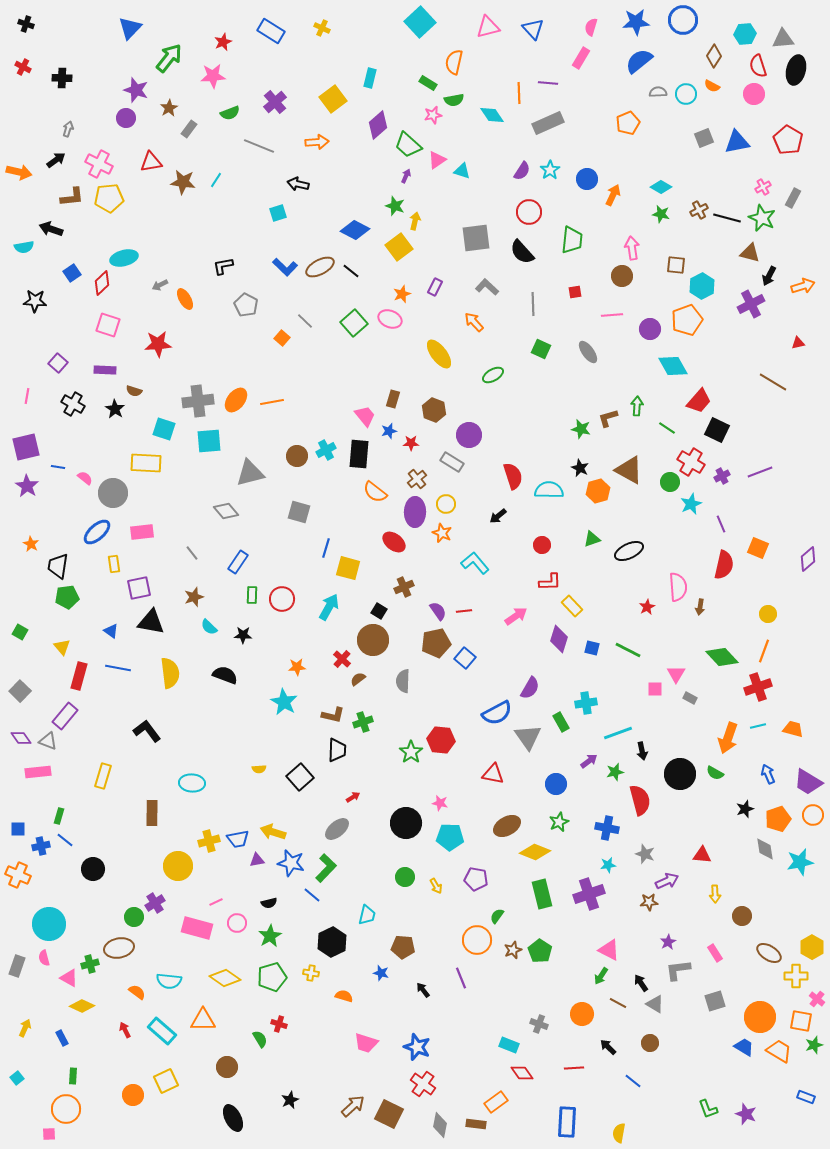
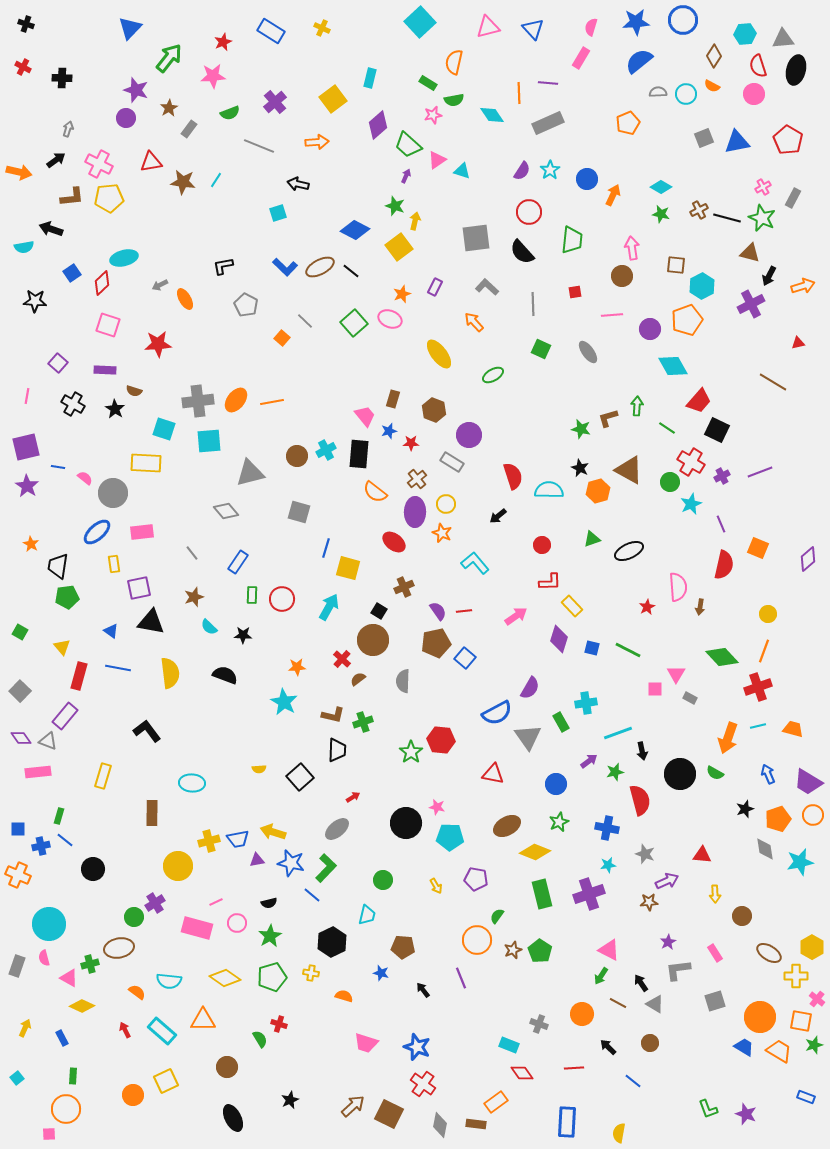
pink star at (440, 803): moved 3 px left, 4 px down
green circle at (405, 877): moved 22 px left, 3 px down
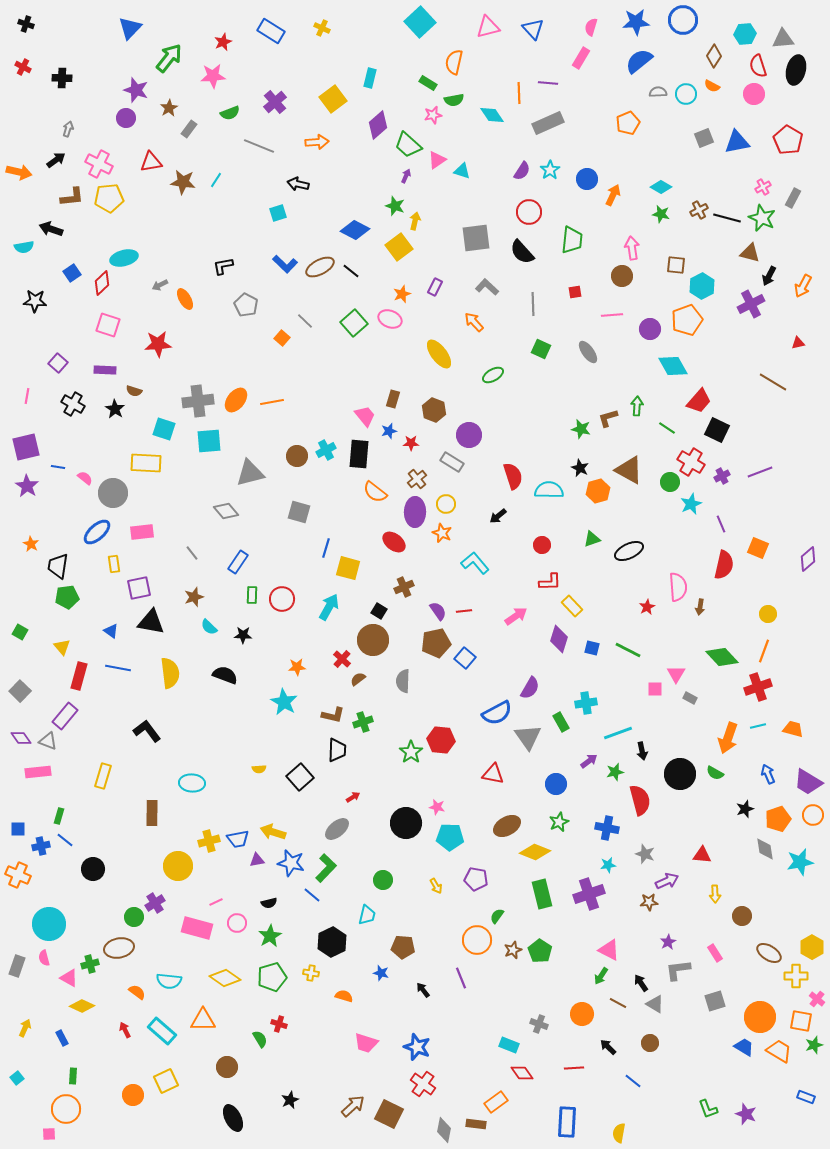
blue L-shape at (285, 267): moved 3 px up
orange arrow at (803, 286): rotated 135 degrees clockwise
gray diamond at (440, 1125): moved 4 px right, 5 px down
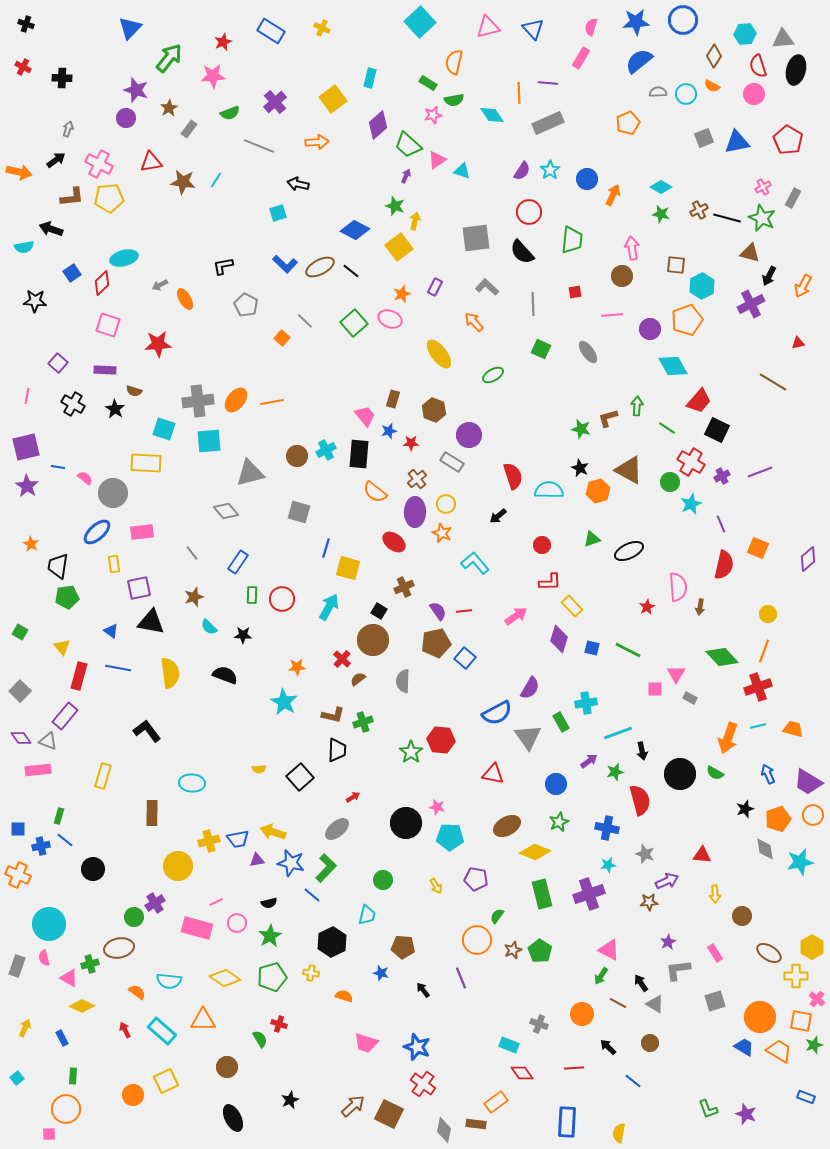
pink rectangle at (38, 772): moved 2 px up
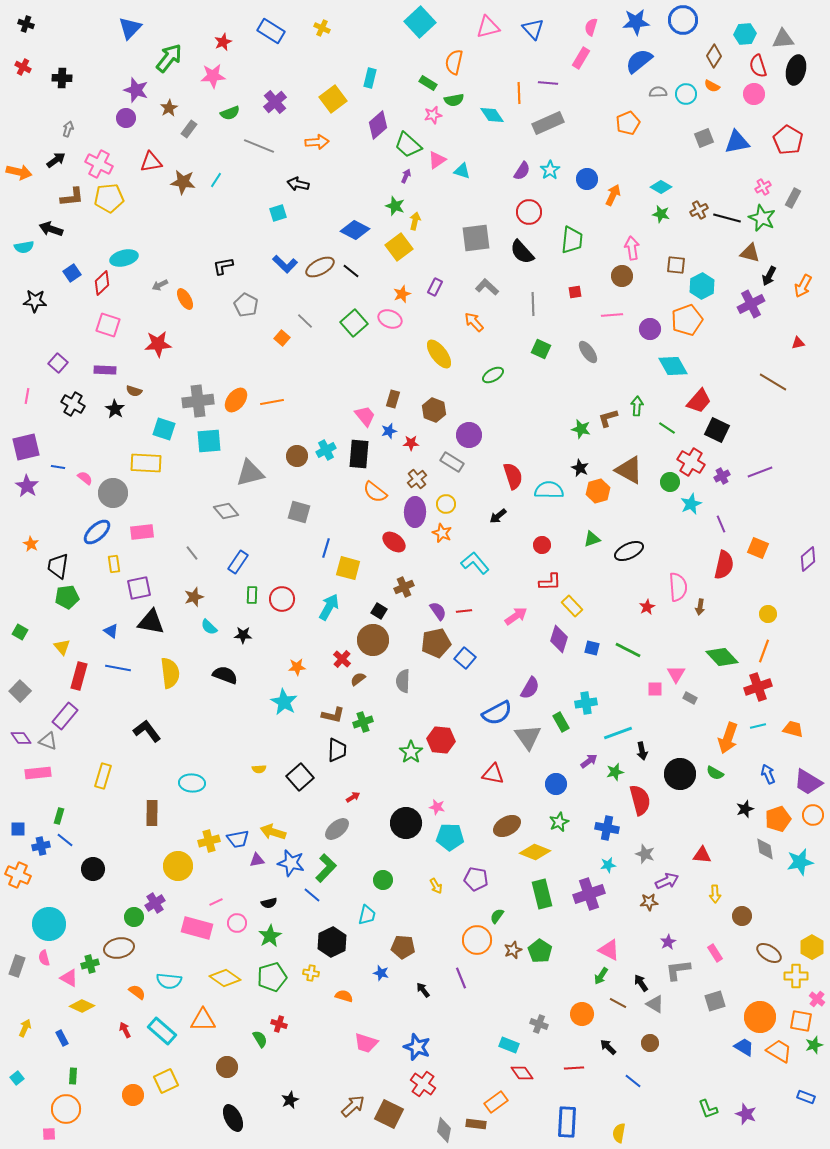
pink rectangle at (38, 770): moved 3 px down
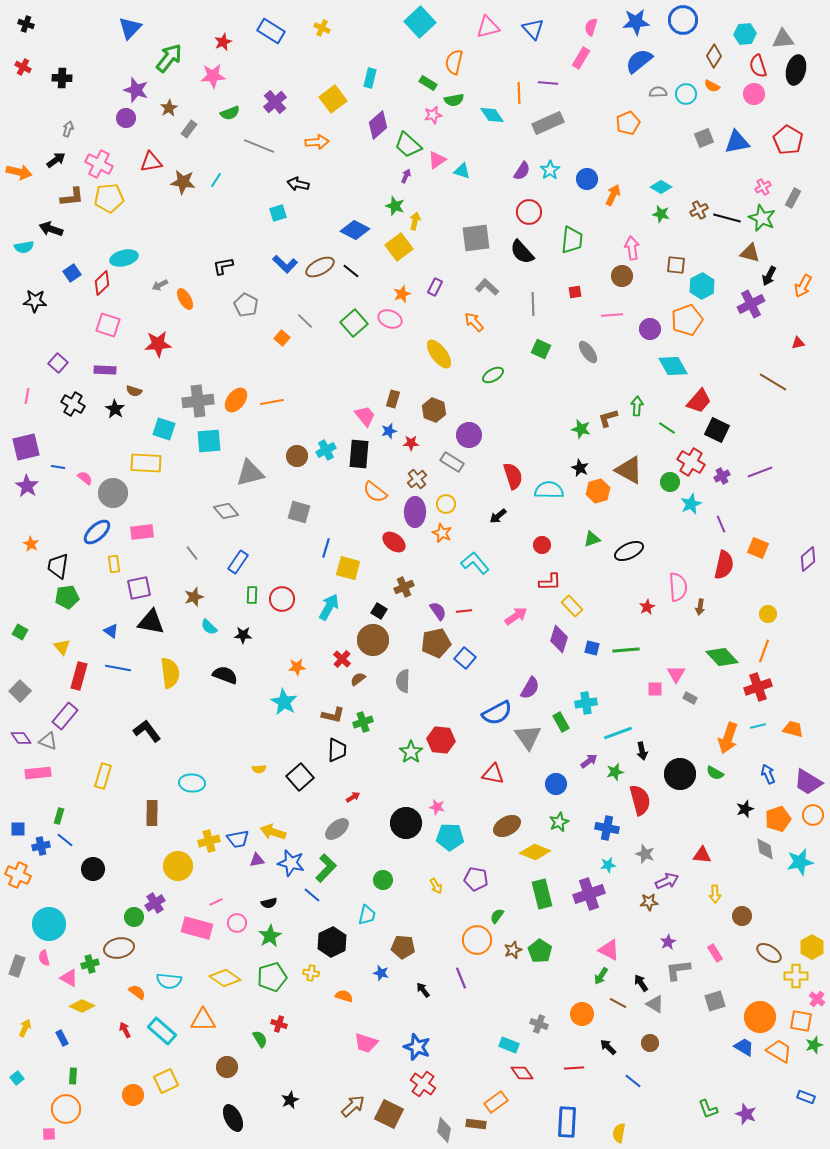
green line at (628, 650): moved 2 px left; rotated 32 degrees counterclockwise
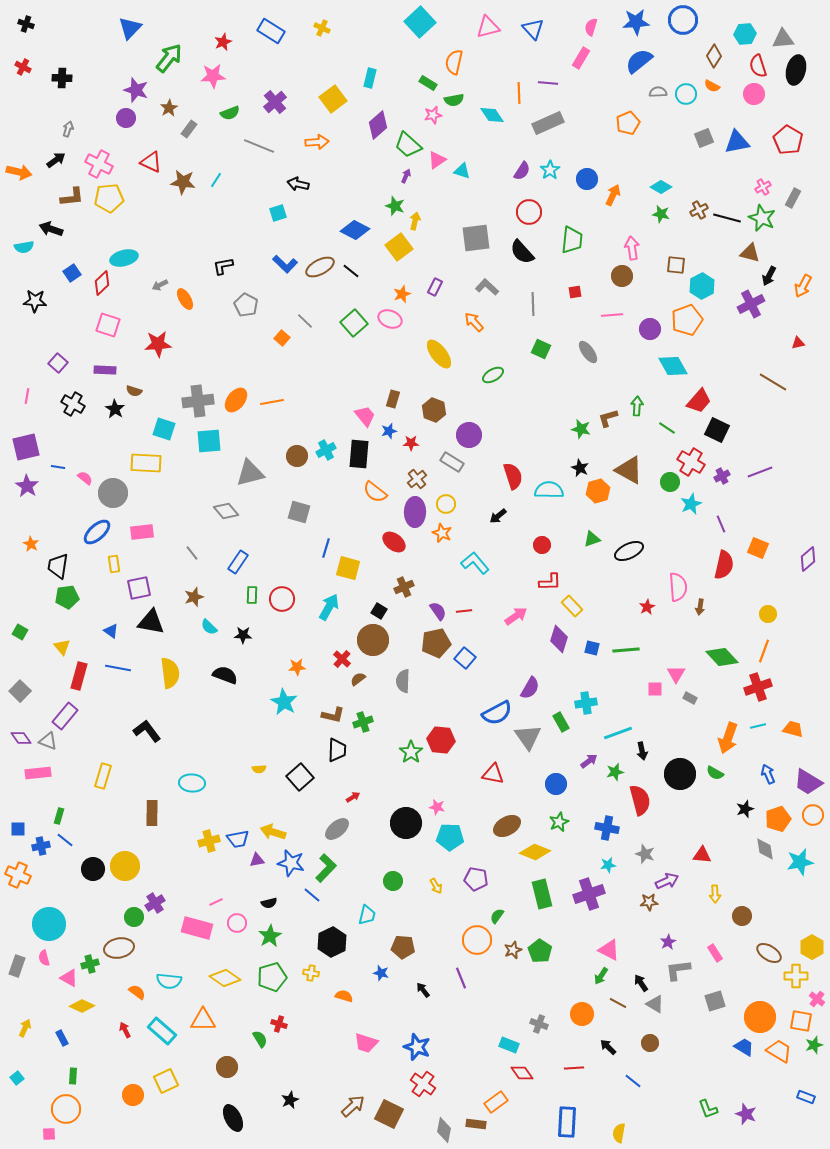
red triangle at (151, 162): rotated 35 degrees clockwise
yellow circle at (178, 866): moved 53 px left
green circle at (383, 880): moved 10 px right, 1 px down
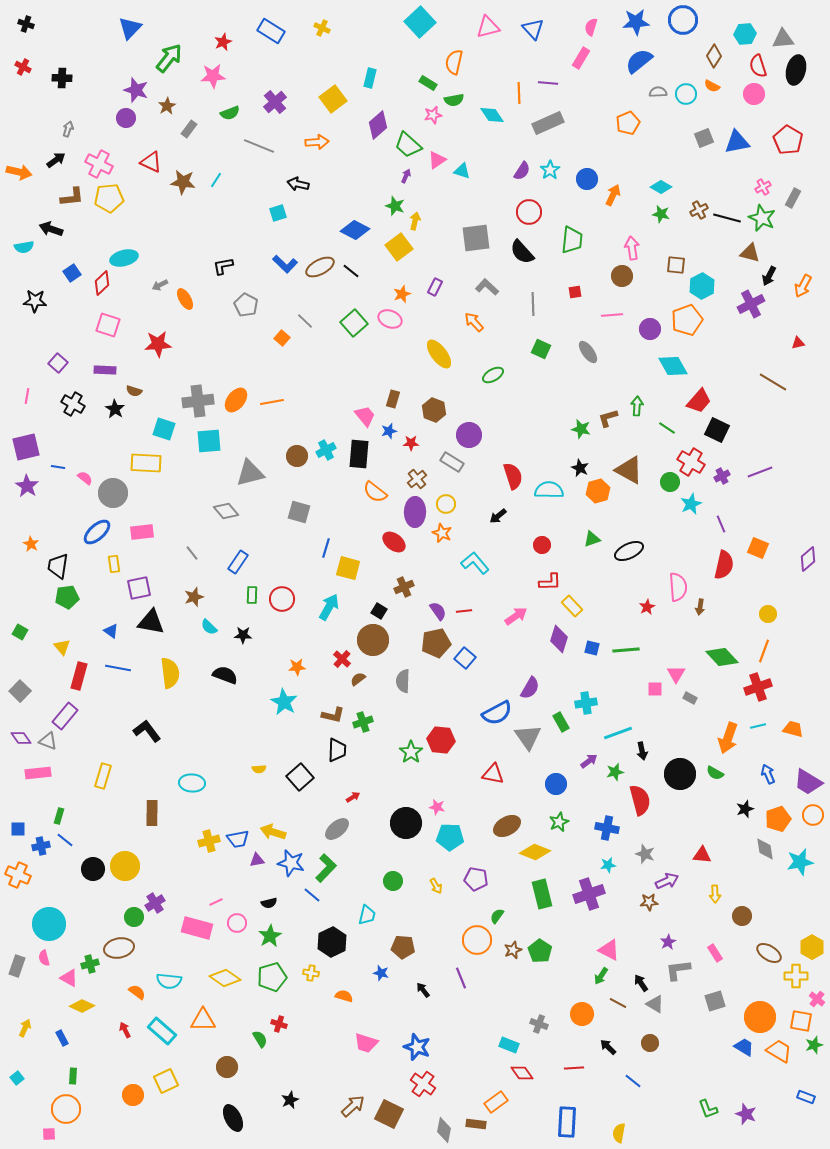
brown star at (169, 108): moved 2 px left, 2 px up
